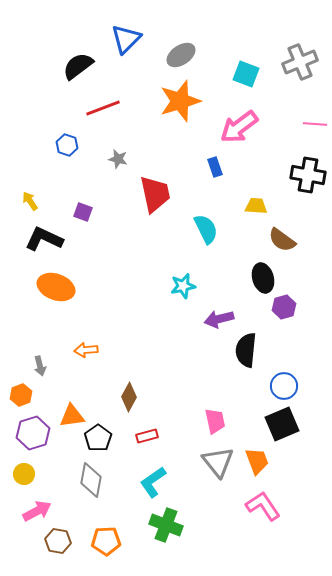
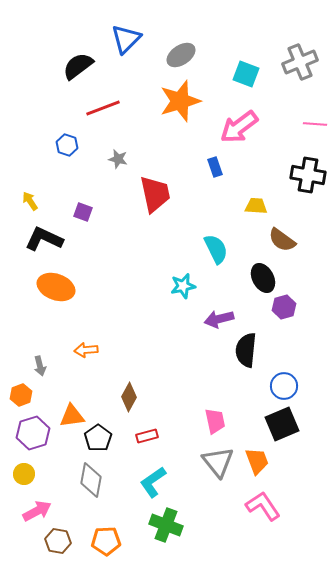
cyan semicircle at (206, 229): moved 10 px right, 20 px down
black ellipse at (263, 278): rotated 12 degrees counterclockwise
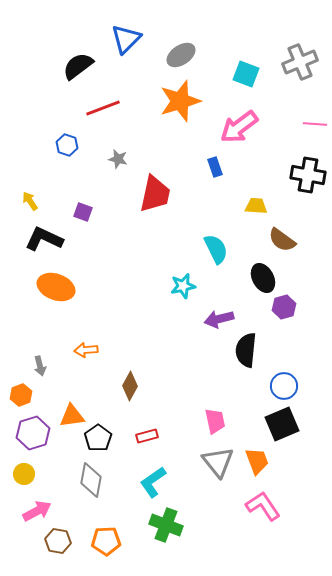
red trapezoid at (155, 194): rotated 24 degrees clockwise
brown diamond at (129, 397): moved 1 px right, 11 px up
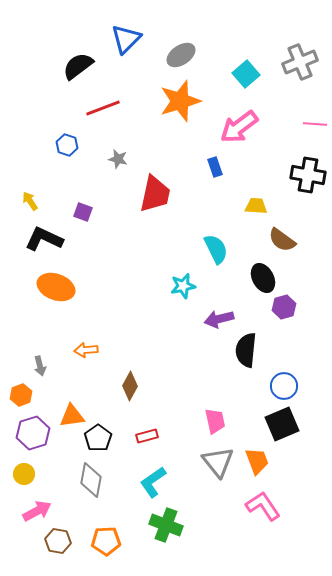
cyan square at (246, 74): rotated 28 degrees clockwise
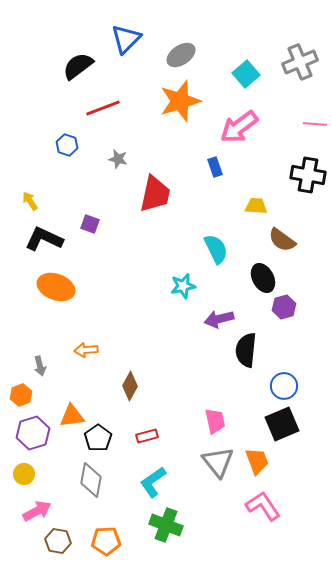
purple square at (83, 212): moved 7 px right, 12 px down
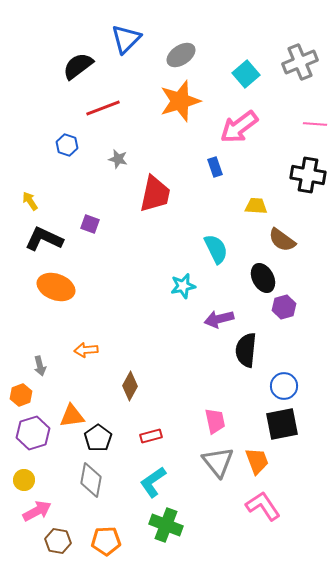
black square at (282, 424): rotated 12 degrees clockwise
red rectangle at (147, 436): moved 4 px right
yellow circle at (24, 474): moved 6 px down
